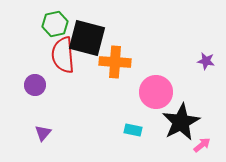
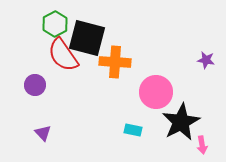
green hexagon: rotated 15 degrees counterclockwise
red semicircle: rotated 30 degrees counterclockwise
purple star: moved 1 px up
purple triangle: rotated 24 degrees counterclockwise
pink arrow: rotated 120 degrees clockwise
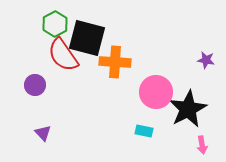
black star: moved 7 px right, 13 px up
cyan rectangle: moved 11 px right, 1 px down
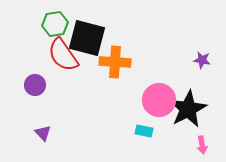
green hexagon: rotated 20 degrees clockwise
purple star: moved 4 px left
pink circle: moved 3 px right, 8 px down
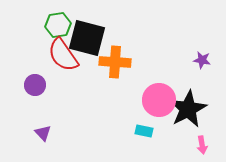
green hexagon: moved 3 px right, 1 px down
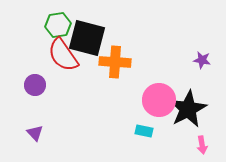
purple triangle: moved 8 px left
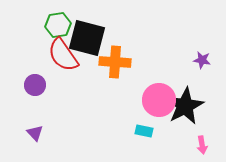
black star: moved 3 px left, 3 px up
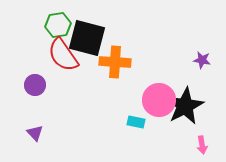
cyan rectangle: moved 8 px left, 9 px up
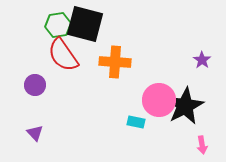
black square: moved 2 px left, 14 px up
purple star: rotated 24 degrees clockwise
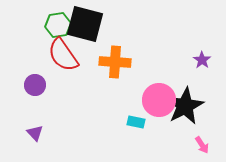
pink arrow: rotated 24 degrees counterclockwise
